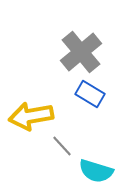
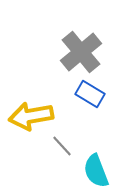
cyan semicircle: rotated 52 degrees clockwise
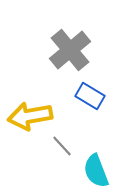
gray cross: moved 11 px left, 2 px up
blue rectangle: moved 2 px down
yellow arrow: moved 1 px left
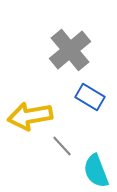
blue rectangle: moved 1 px down
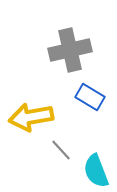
gray cross: rotated 27 degrees clockwise
yellow arrow: moved 1 px right, 1 px down
gray line: moved 1 px left, 4 px down
